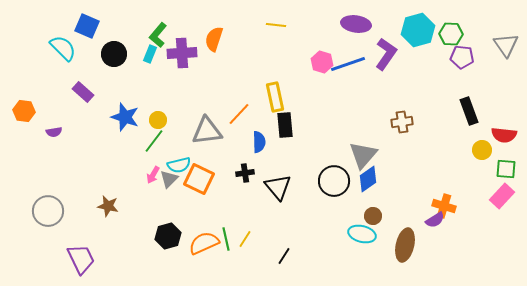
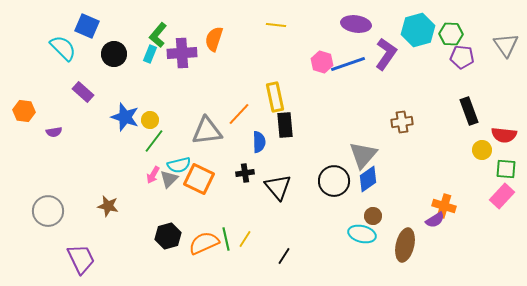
yellow circle at (158, 120): moved 8 px left
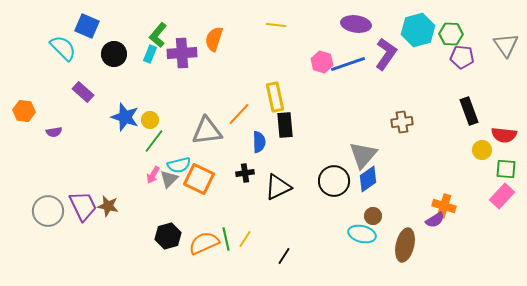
black triangle at (278, 187): rotated 44 degrees clockwise
purple trapezoid at (81, 259): moved 2 px right, 53 px up
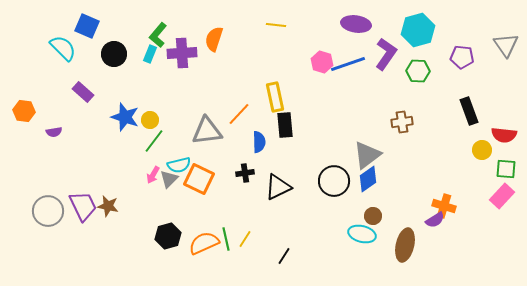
green hexagon at (451, 34): moved 33 px left, 37 px down
gray triangle at (363, 155): moved 4 px right; rotated 12 degrees clockwise
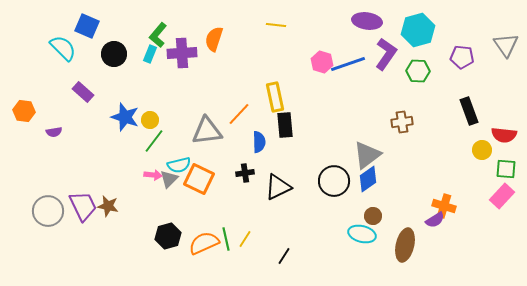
purple ellipse at (356, 24): moved 11 px right, 3 px up
pink arrow at (153, 175): rotated 114 degrees counterclockwise
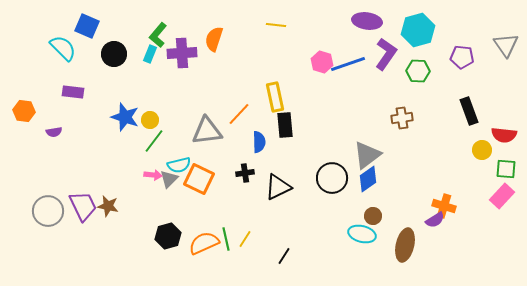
purple rectangle at (83, 92): moved 10 px left; rotated 35 degrees counterclockwise
brown cross at (402, 122): moved 4 px up
black circle at (334, 181): moved 2 px left, 3 px up
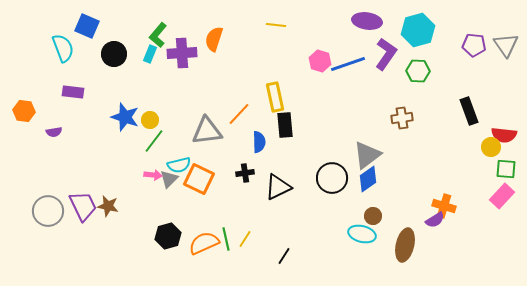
cyan semicircle at (63, 48): rotated 24 degrees clockwise
purple pentagon at (462, 57): moved 12 px right, 12 px up
pink hexagon at (322, 62): moved 2 px left, 1 px up
yellow circle at (482, 150): moved 9 px right, 3 px up
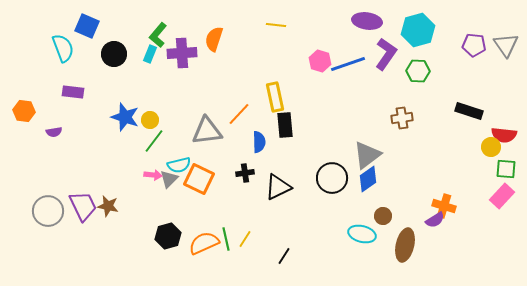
black rectangle at (469, 111): rotated 52 degrees counterclockwise
brown circle at (373, 216): moved 10 px right
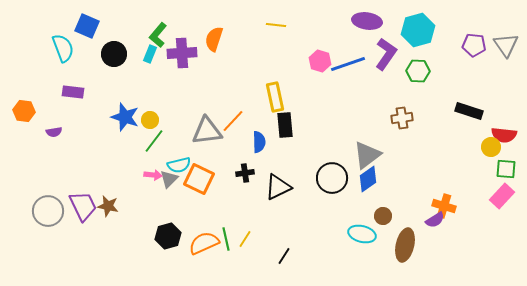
orange line at (239, 114): moved 6 px left, 7 px down
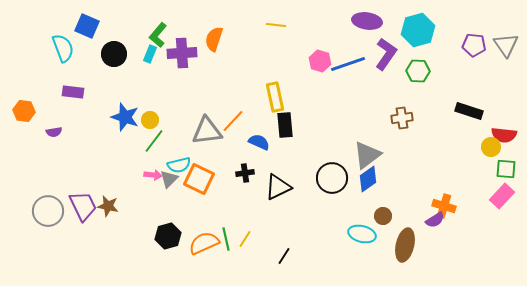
blue semicircle at (259, 142): rotated 65 degrees counterclockwise
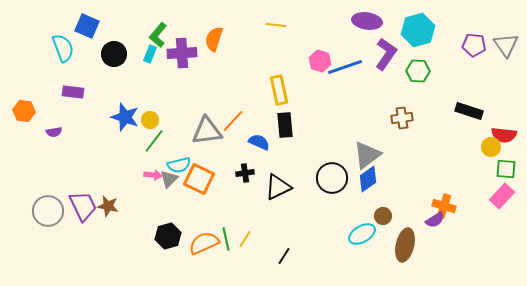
blue line at (348, 64): moved 3 px left, 3 px down
yellow rectangle at (275, 97): moved 4 px right, 7 px up
cyan ellipse at (362, 234): rotated 44 degrees counterclockwise
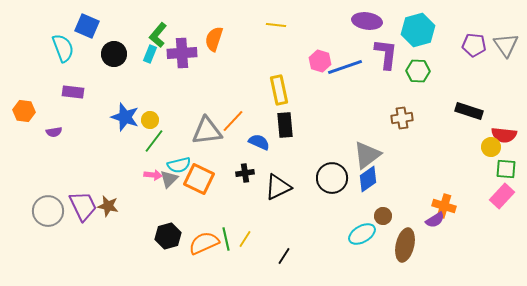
purple L-shape at (386, 54): rotated 28 degrees counterclockwise
